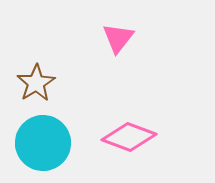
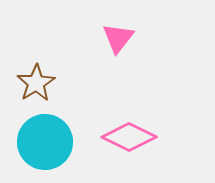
pink diamond: rotated 6 degrees clockwise
cyan circle: moved 2 px right, 1 px up
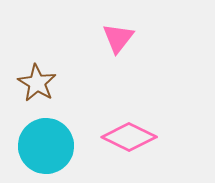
brown star: moved 1 px right; rotated 9 degrees counterclockwise
cyan circle: moved 1 px right, 4 px down
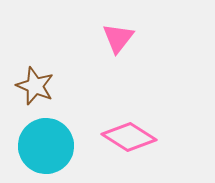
brown star: moved 2 px left, 3 px down; rotated 9 degrees counterclockwise
pink diamond: rotated 6 degrees clockwise
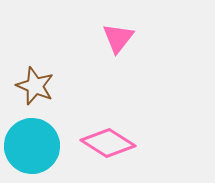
pink diamond: moved 21 px left, 6 px down
cyan circle: moved 14 px left
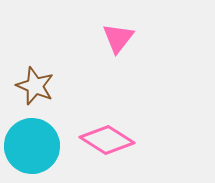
pink diamond: moved 1 px left, 3 px up
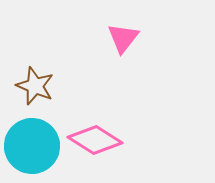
pink triangle: moved 5 px right
pink diamond: moved 12 px left
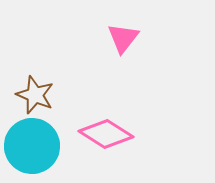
brown star: moved 9 px down
pink diamond: moved 11 px right, 6 px up
